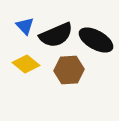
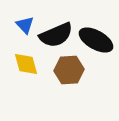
blue triangle: moved 1 px up
yellow diamond: rotated 36 degrees clockwise
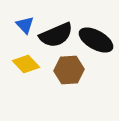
yellow diamond: rotated 28 degrees counterclockwise
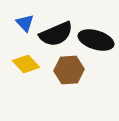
blue triangle: moved 2 px up
black semicircle: moved 1 px up
black ellipse: rotated 12 degrees counterclockwise
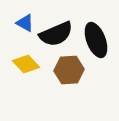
blue triangle: rotated 18 degrees counterclockwise
black ellipse: rotated 52 degrees clockwise
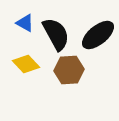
black semicircle: rotated 96 degrees counterclockwise
black ellipse: moved 2 px right, 5 px up; rotated 72 degrees clockwise
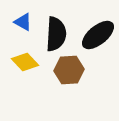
blue triangle: moved 2 px left, 1 px up
black semicircle: rotated 32 degrees clockwise
yellow diamond: moved 1 px left, 2 px up
